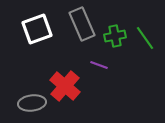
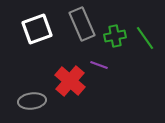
red cross: moved 5 px right, 5 px up
gray ellipse: moved 2 px up
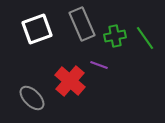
gray ellipse: moved 3 px up; rotated 52 degrees clockwise
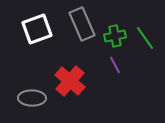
purple line: moved 16 px right; rotated 42 degrees clockwise
gray ellipse: rotated 44 degrees counterclockwise
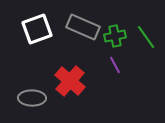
gray rectangle: moved 1 px right, 3 px down; rotated 44 degrees counterclockwise
green line: moved 1 px right, 1 px up
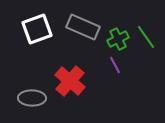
green cross: moved 3 px right, 3 px down; rotated 15 degrees counterclockwise
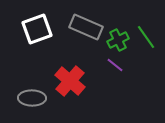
gray rectangle: moved 3 px right
green cross: moved 1 px down
purple line: rotated 24 degrees counterclockwise
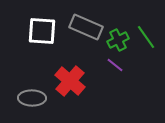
white square: moved 5 px right, 2 px down; rotated 24 degrees clockwise
